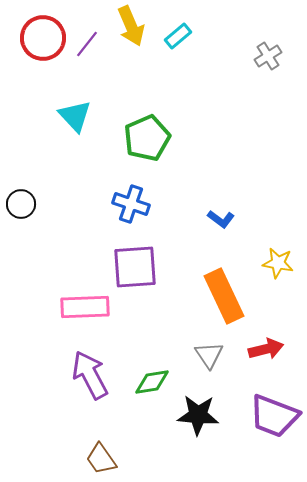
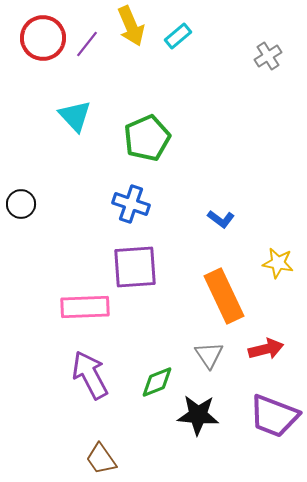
green diamond: moved 5 px right; rotated 12 degrees counterclockwise
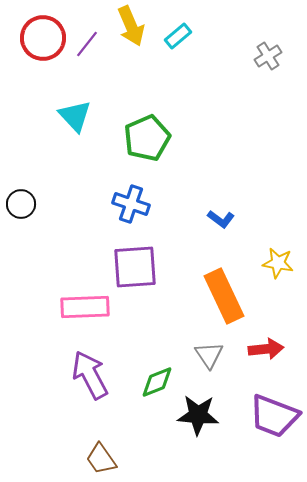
red arrow: rotated 8 degrees clockwise
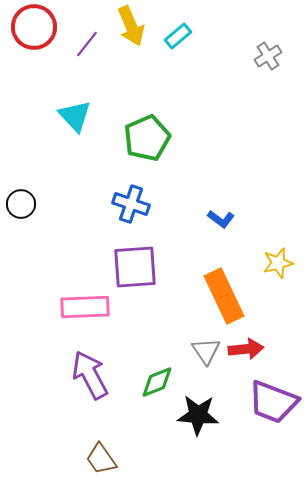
red circle: moved 9 px left, 11 px up
yellow star: rotated 24 degrees counterclockwise
red arrow: moved 20 px left
gray triangle: moved 3 px left, 4 px up
purple trapezoid: moved 1 px left, 14 px up
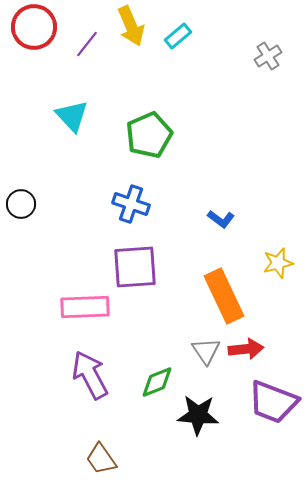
cyan triangle: moved 3 px left
green pentagon: moved 2 px right, 3 px up
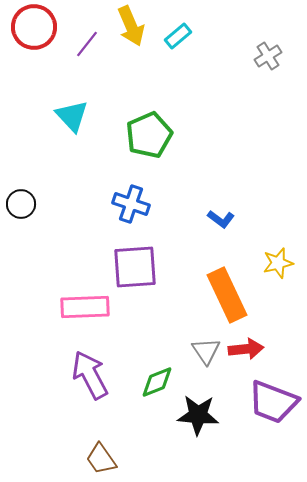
orange rectangle: moved 3 px right, 1 px up
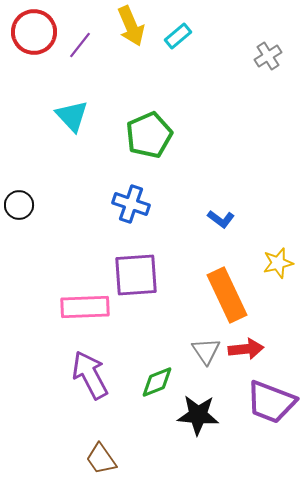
red circle: moved 5 px down
purple line: moved 7 px left, 1 px down
black circle: moved 2 px left, 1 px down
purple square: moved 1 px right, 8 px down
purple trapezoid: moved 2 px left
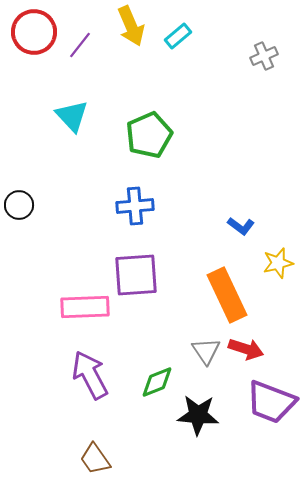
gray cross: moved 4 px left; rotated 8 degrees clockwise
blue cross: moved 4 px right, 2 px down; rotated 24 degrees counterclockwise
blue L-shape: moved 20 px right, 7 px down
red arrow: rotated 24 degrees clockwise
brown trapezoid: moved 6 px left
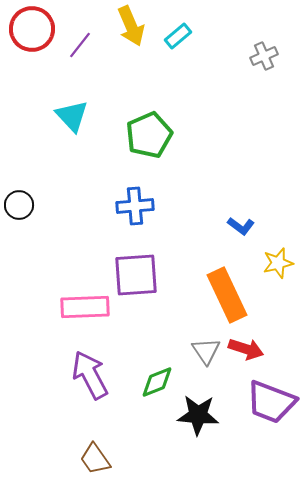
red circle: moved 2 px left, 3 px up
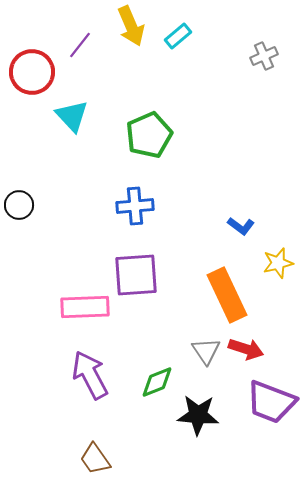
red circle: moved 43 px down
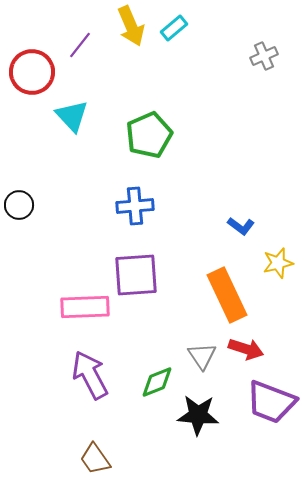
cyan rectangle: moved 4 px left, 8 px up
gray triangle: moved 4 px left, 5 px down
